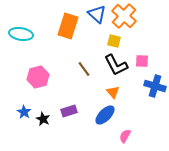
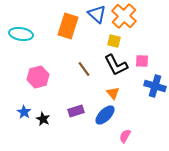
orange triangle: moved 1 px down
purple rectangle: moved 7 px right
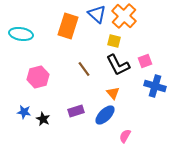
pink square: moved 3 px right; rotated 24 degrees counterclockwise
black L-shape: moved 2 px right
blue star: rotated 24 degrees counterclockwise
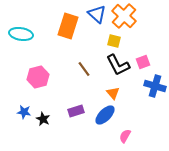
pink square: moved 2 px left, 1 px down
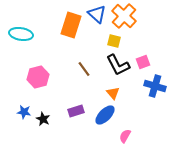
orange rectangle: moved 3 px right, 1 px up
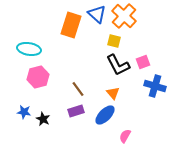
cyan ellipse: moved 8 px right, 15 px down
brown line: moved 6 px left, 20 px down
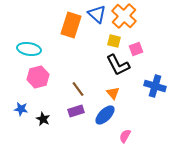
pink square: moved 7 px left, 13 px up
blue star: moved 3 px left, 3 px up
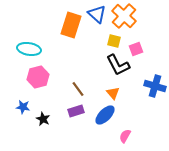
blue star: moved 2 px right, 2 px up
